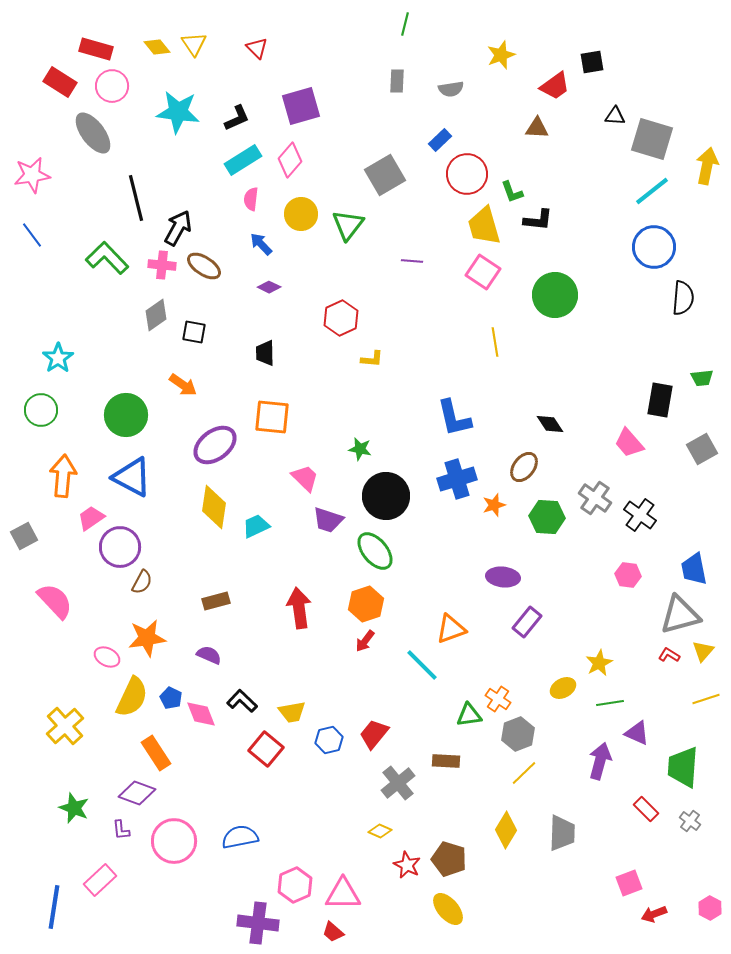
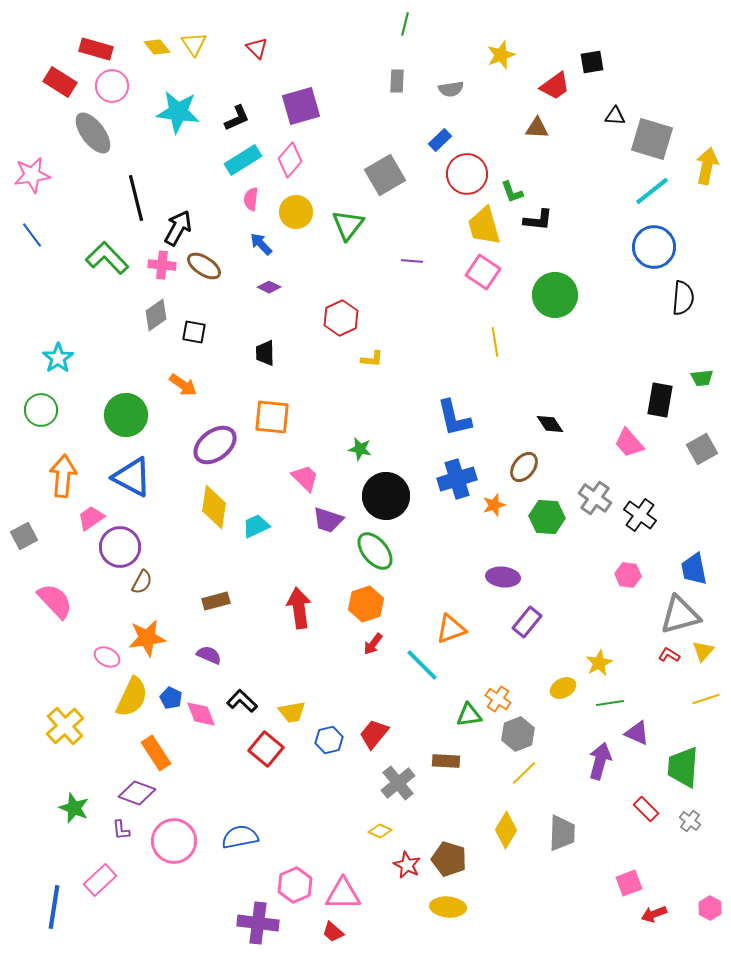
yellow circle at (301, 214): moved 5 px left, 2 px up
red arrow at (365, 641): moved 8 px right, 3 px down
yellow ellipse at (448, 909): moved 2 px up; rotated 44 degrees counterclockwise
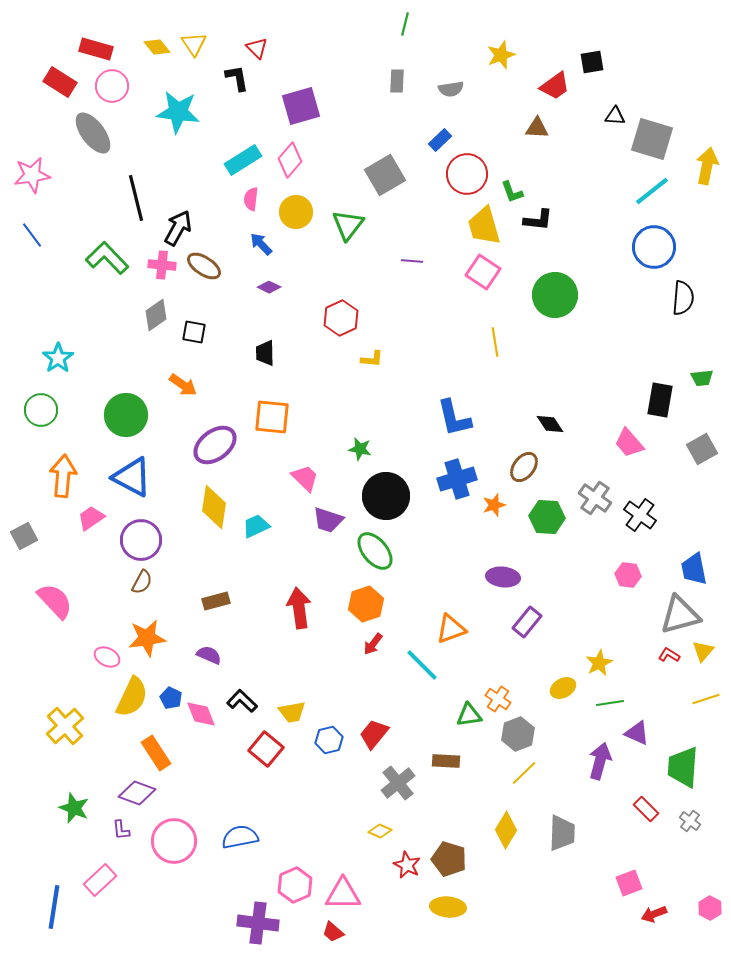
black L-shape at (237, 118): moved 40 px up; rotated 76 degrees counterclockwise
purple circle at (120, 547): moved 21 px right, 7 px up
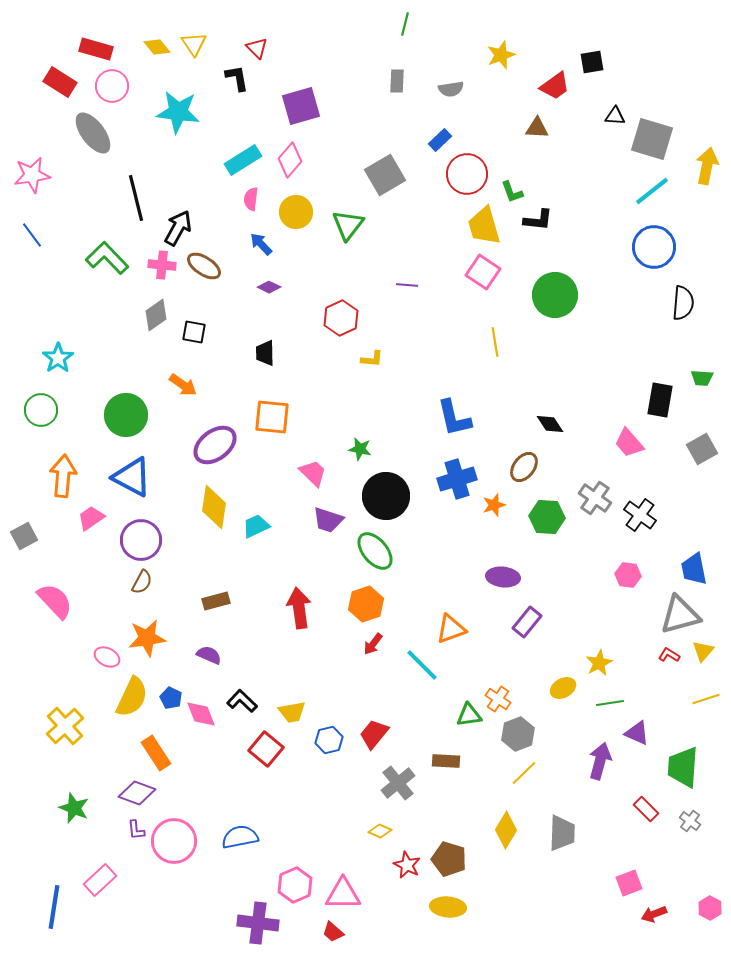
purple line at (412, 261): moved 5 px left, 24 px down
black semicircle at (683, 298): moved 5 px down
green trapezoid at (702, 378): rotated 10 degrees clockwise
pink trapezoid at (305, 478): moved 8 px right, 5 px up
purple L-shape at (121, 830): moved 15 px right
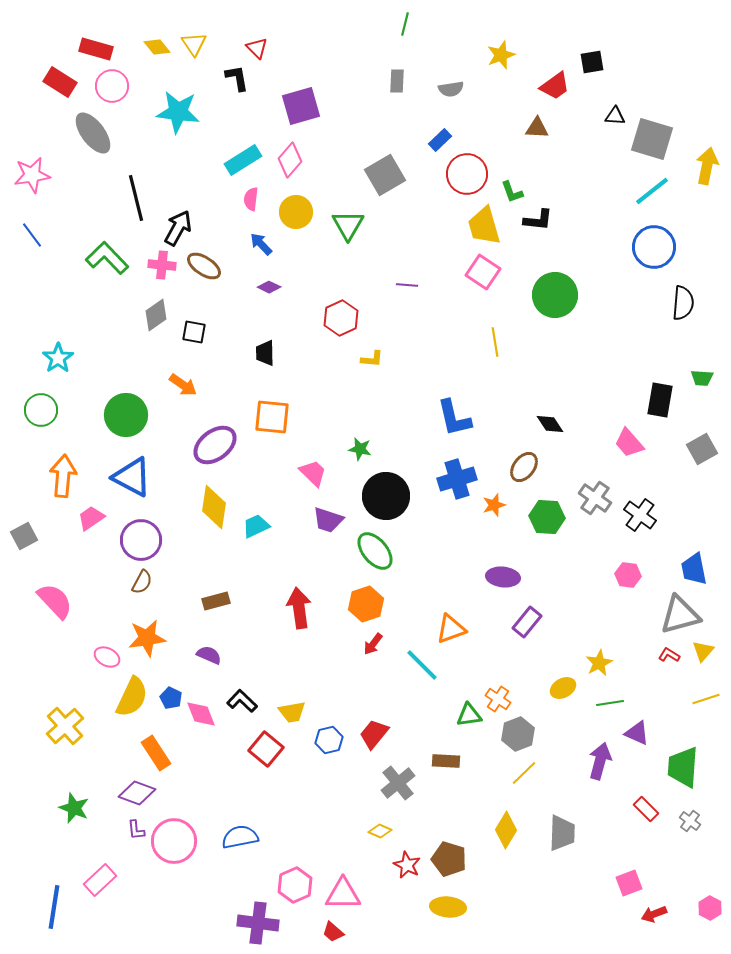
green triangle at (348, 225): rotated 8 degrees counterclockwise
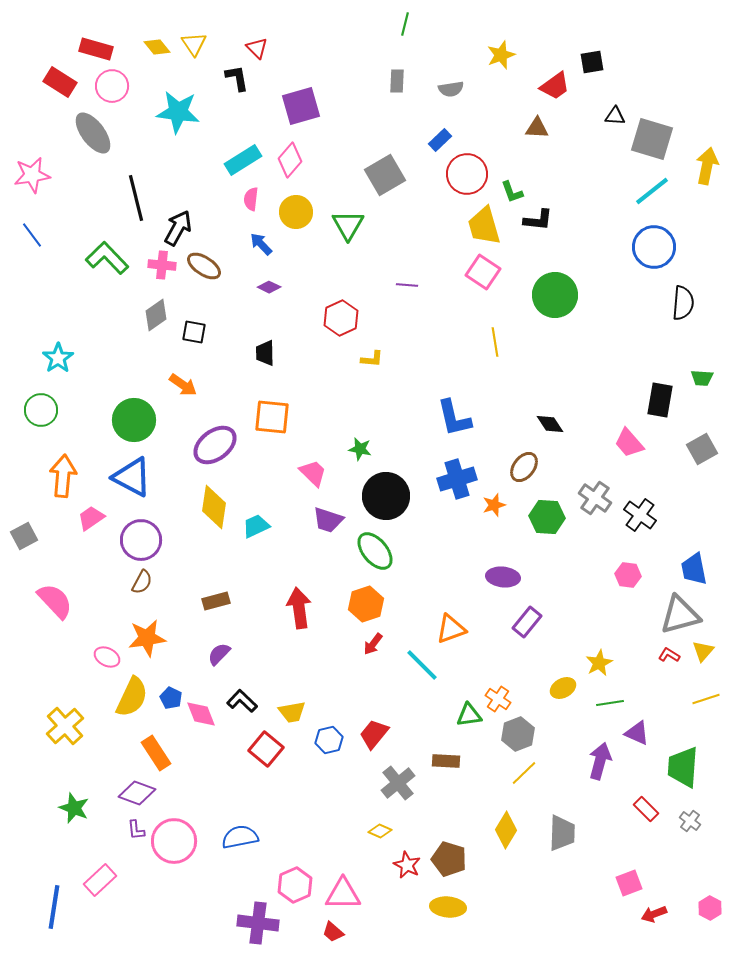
green circle at (126, 415): moved 8 px right, 5 px down
purple semicircle at (209, 655): moved 10 px right, 1 px up; rotated 70 degrees counterclockwise
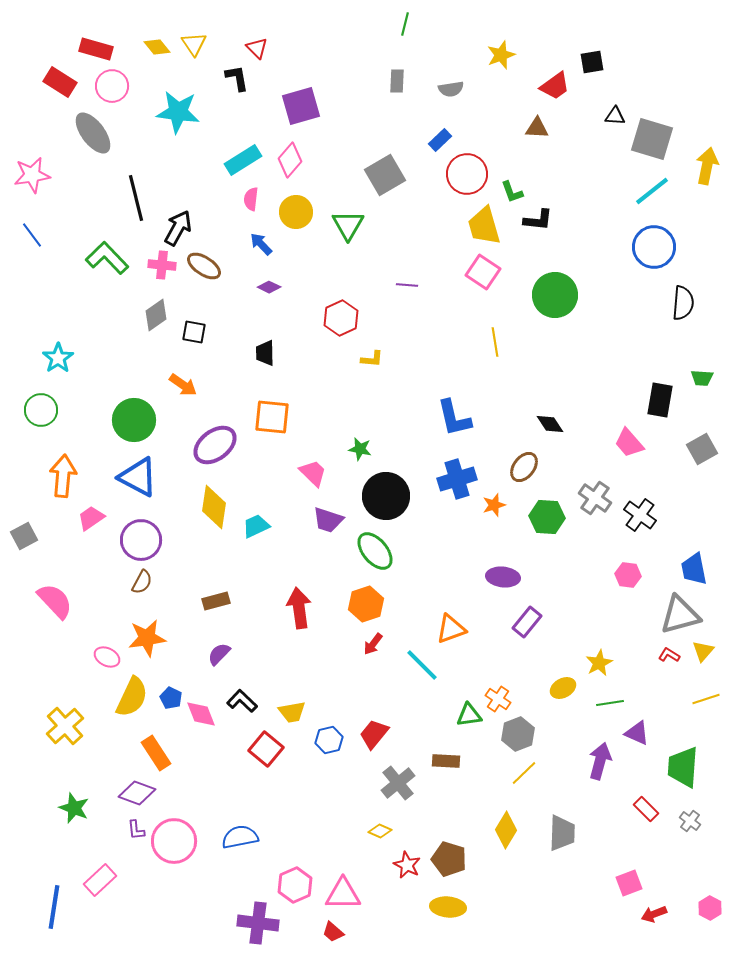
blue triangle at (132, 477): moved 6 px right
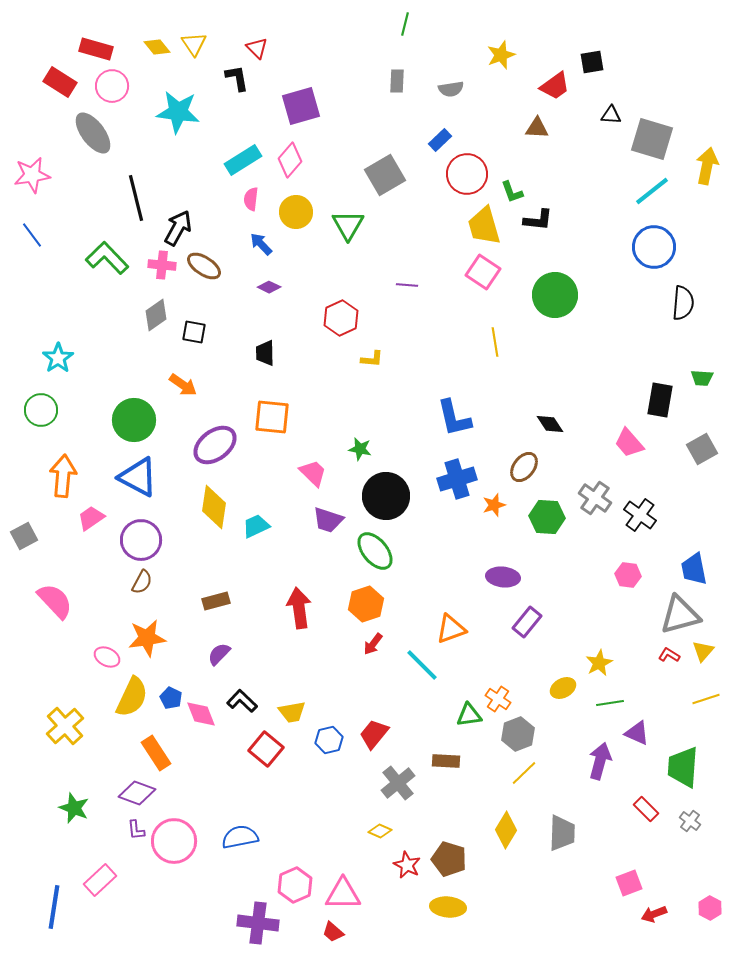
black triangle at (615, 116): moved 4 px left, 1 px up
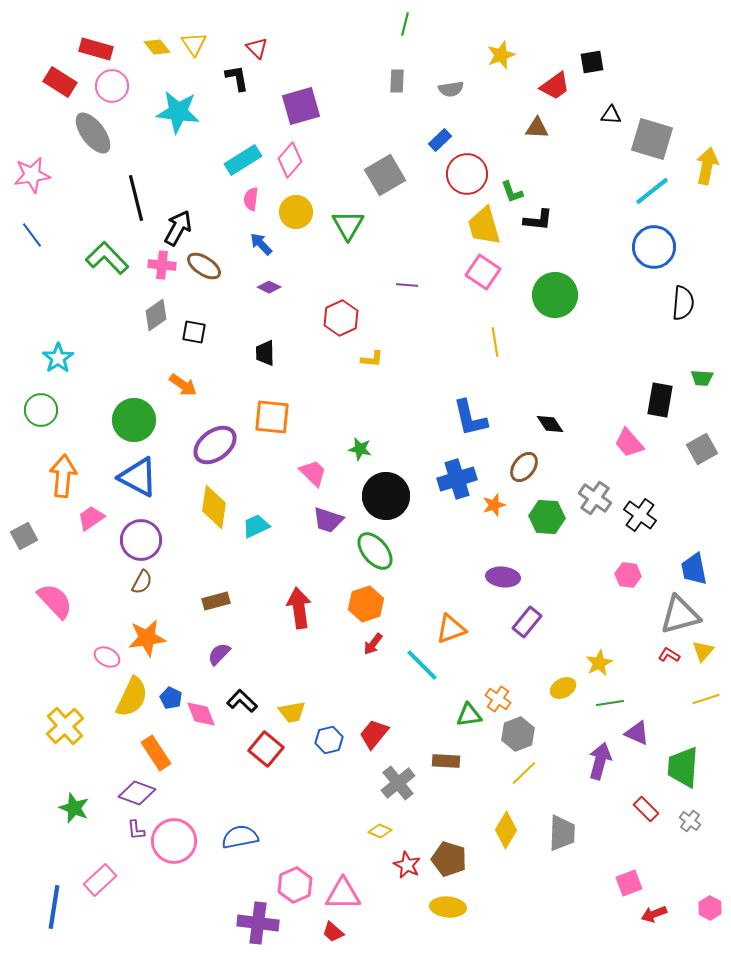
blue L-shape at (454, 418): moved 16 px right
